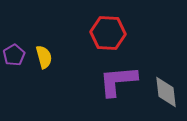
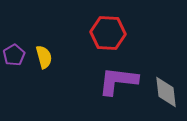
purple L-shape: rotated 12 degrees clockwise
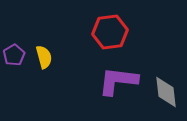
red hexagon: moved 2 px right, 1 px up; rotated 12 degrees counterclockwise
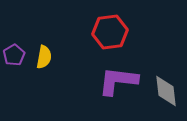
yellow semicircle: rotated 25 degrees clockwise
gray diamond: moved 1 px up
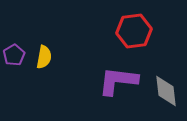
red hexagon: moved 24 px right, 1 px up
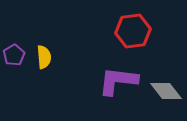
red hexagon: moved 1 px left
yellow semicircle: rotated 15 degrees counterclockwise
gray diamond: rotated 32 degrees counterclockwise
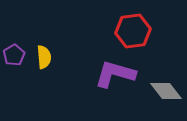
purple L-shape: moved 3 px left, 7 px up; rotated 9 degrees clockwise
